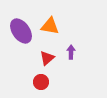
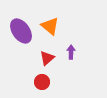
orange triangle: rotated 30 degrees clockwise
red circle: moved 1 px right
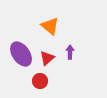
purple ellipse: moved 23 px down
purple arrow: moved 1 px left
red circle: moved 2 px left, 1 px up
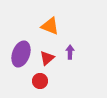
orange triangle: rotated 18 degrees counterclockwise
purple ellipse: rotated 55 degrees clockwise
